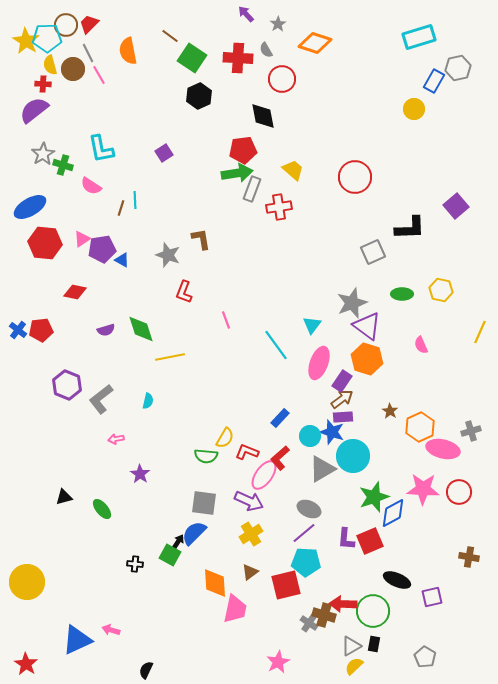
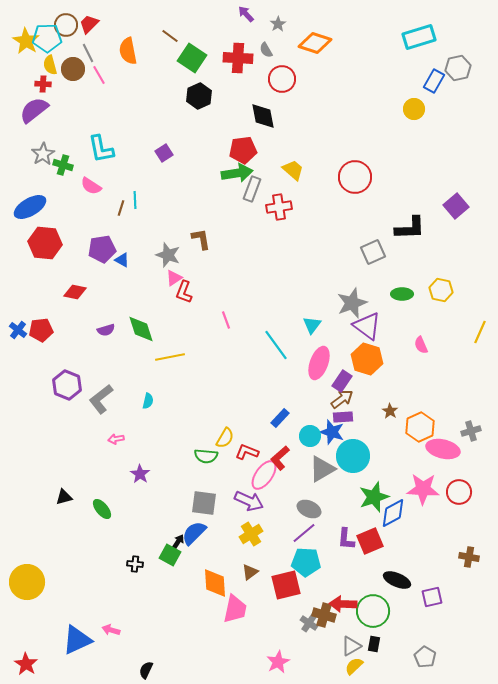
pink triangle at (82, 239): moved 92 px right, 39 px down
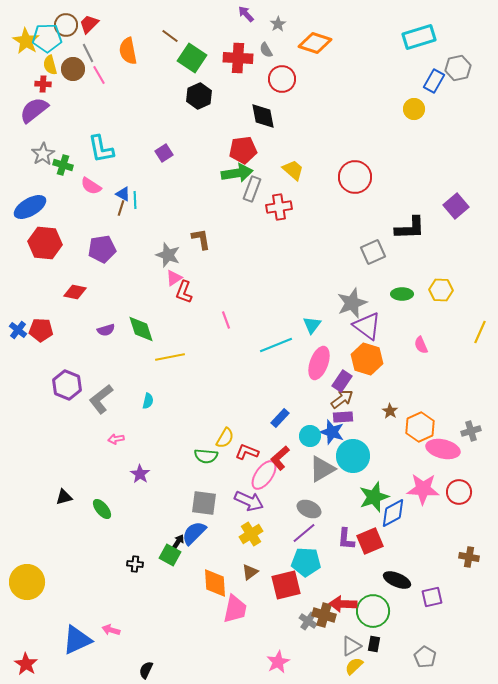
blue triangle at (122, 260): moved 1 px right, 66 px up
yellow hexagon at (441, 290): rotated 10 degrees counterclockwise
red pentagon at (41, 330): rotated 10 degrees clockwise
cyan line at (276, 345): rotated 76 degrees counterclockwise
gray cross at (309, 623): moved 1 px left, 2 px up
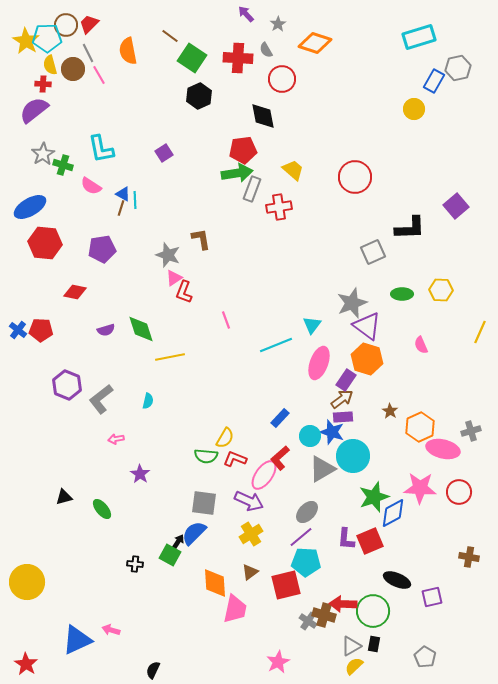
purple rectangle at (342, 381): moved 4 px right, 1 px up
red L-shape at (247, 452): moved 12 px left, 7 px down
pink star at (423, 489): moved 3 px left, 1 px up
gray ellipse at (309, 509): moved 2 px left, 3 px down; rotated 70 degrees counterclockwise
purple line at (304, 533): moved 3 px left, 4 px down
black semicircle at (146, 670): moved 7 px right
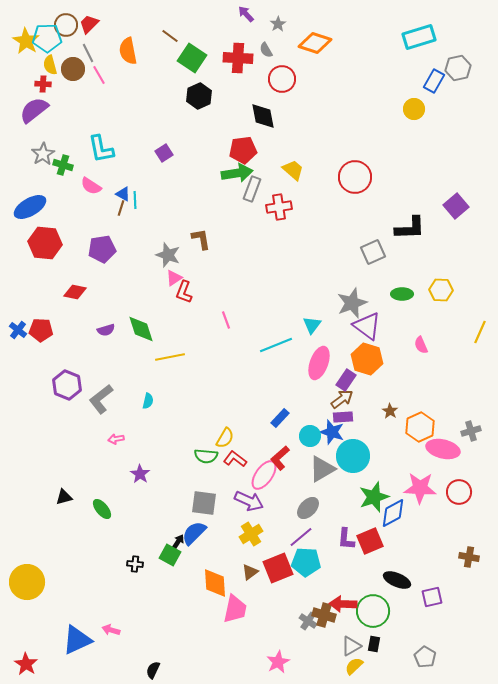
red L-shape at (235, 459): rotated 15 degrees clockwise
gray ellipse at (307, 512): moved 1 px right, 4 px up
red square at (286, 585): moved 8 px left, 17 px up; rotated 8 degrees counterclockwise
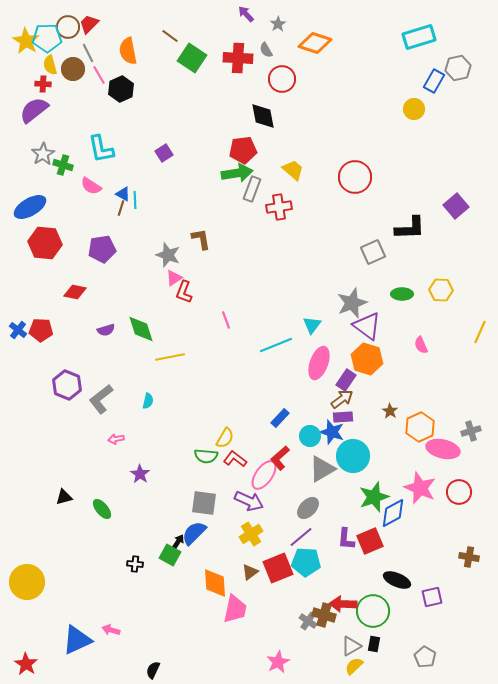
brown circle at (66, 25): moved 2 px right, 2 px down
black hexagon at (199, 96): moved 78 px left, 7 px up
pink star at (420, 488): rotated 20 degrees clockwise
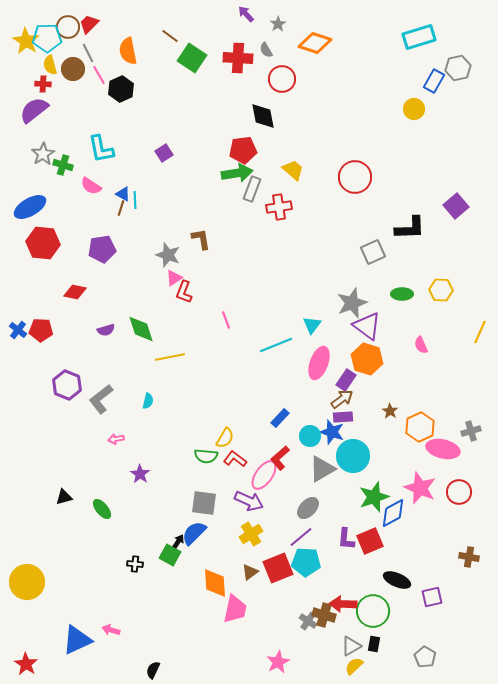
red hexagon at (45, 243): moved 2 px left
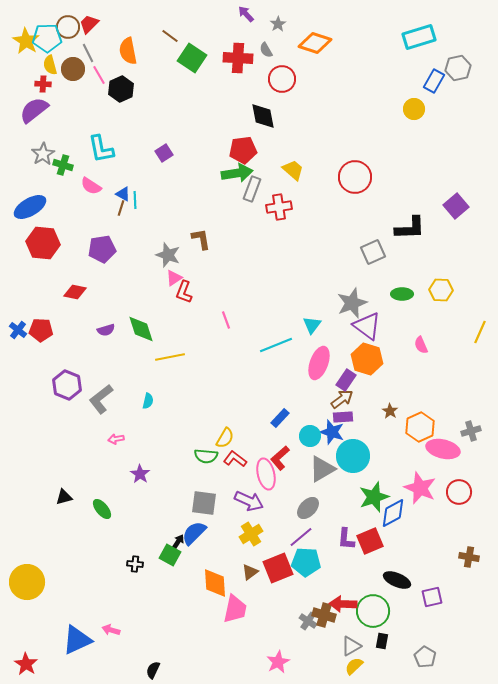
pink ellipse at (264, 475): moved 2 px right, 1 px up; rotated 48 degrees counterclockwise
black rectangle at (374, 644): moved 8 px right, 3 px up
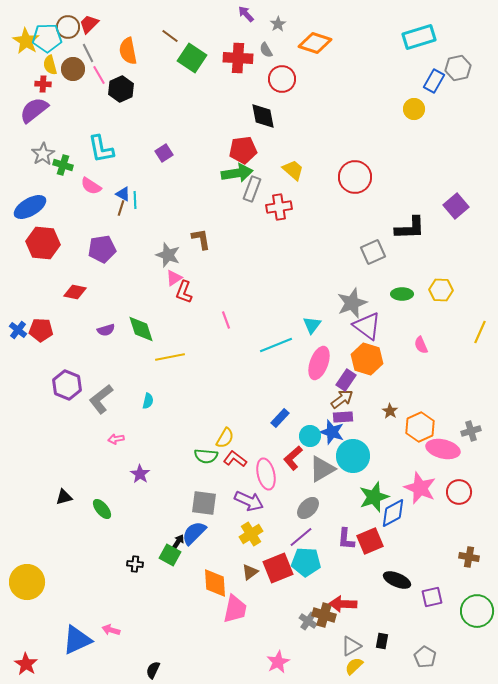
red L-shape at (280, 458): moved 13 px right
green circle at (373, 611): moved 104 px right
